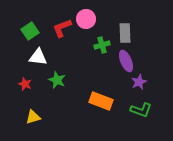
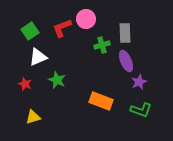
white triangle: rotated 30 degrees counterclockwise
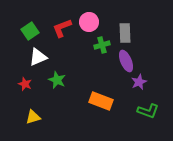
pink circle: moved 3 px right, 3 px down
green L-shape: moved 7 px right, 1 px down
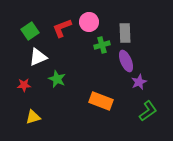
green star: moved 1 px up
red star: moved 1 px left, 1 px down; rotated 24 degrees counterclockwise
green L-shape: rotated 55 degrees counterclockwise
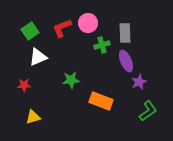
pink circle: moved 1 px left, 1 px down
green star: moved 14 px right, 1 px down; rotated 30 degrees counterclockwise
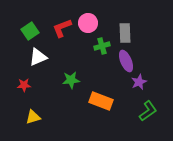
green cross: moved 1 px down
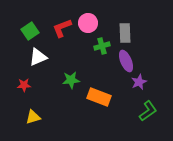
orange rectangle: moved 2 px left, 4 px up
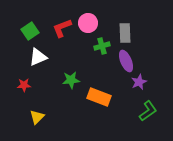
yellow triangle: moved 4 px right; rotated 28 degrees counterclockwise
